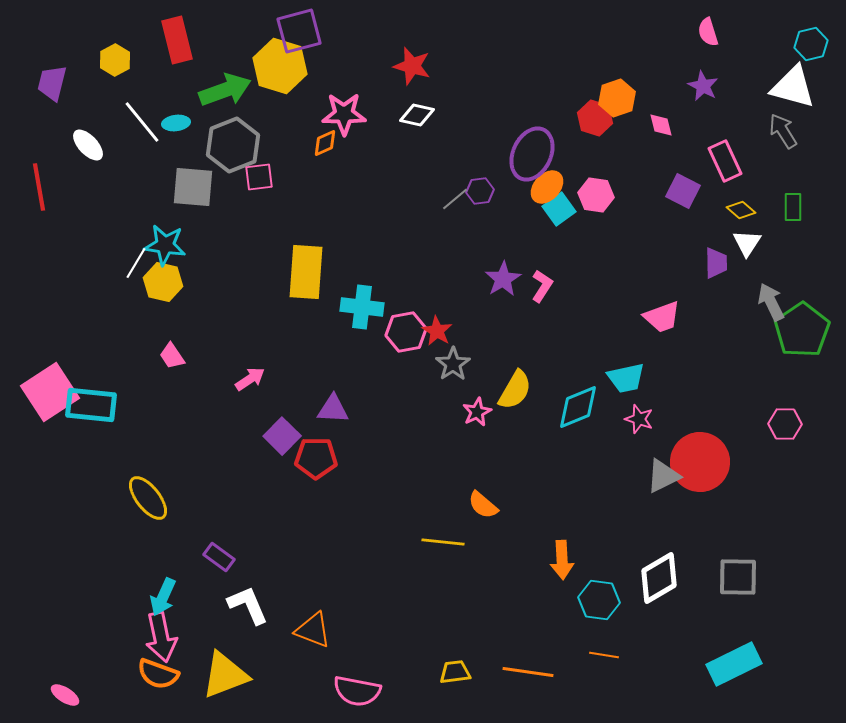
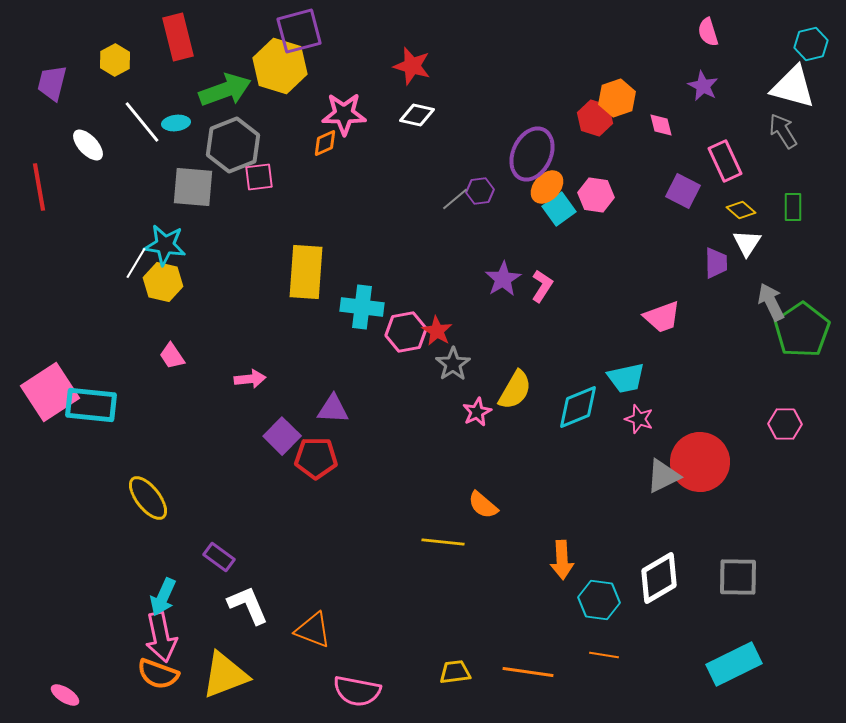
red rectangle at (177, 40): moved 1 px right, 3 px up
pink arrow at (250, 379): rotated 28 degrees clockwise
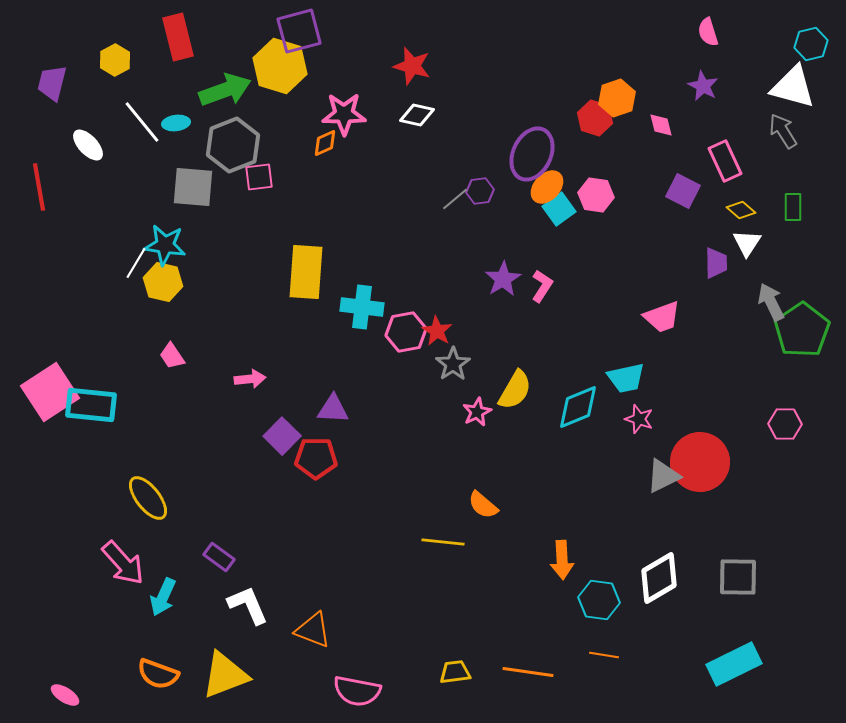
pink arrow at (161, 637): moved 38 px left, 74 px up; rotated 30 degrees counterclockwise
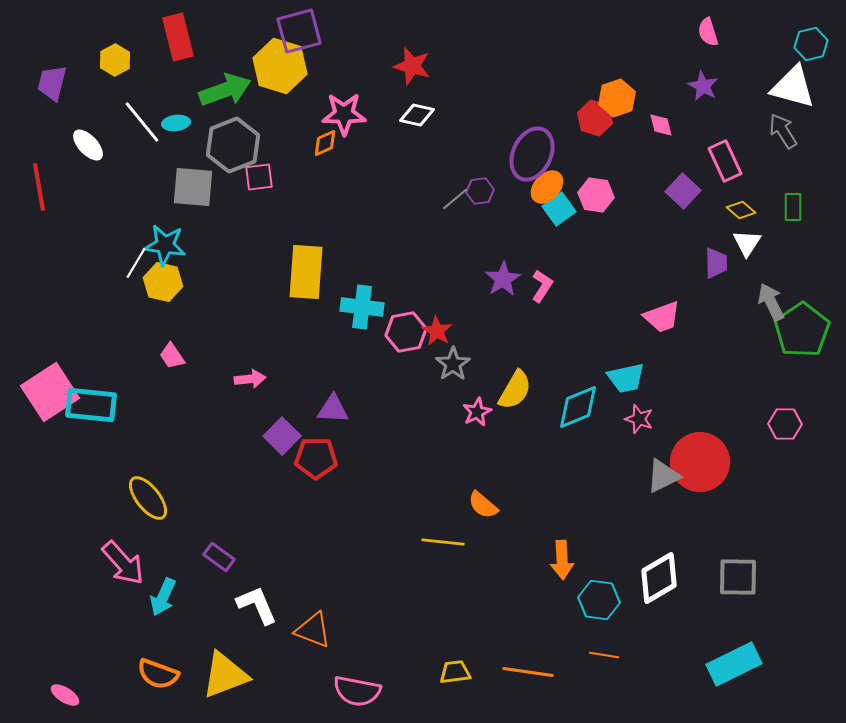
purple square at (683, 191): rotated 16 degrees clockwise
white L-shape at (248, 605): moved 9 px right
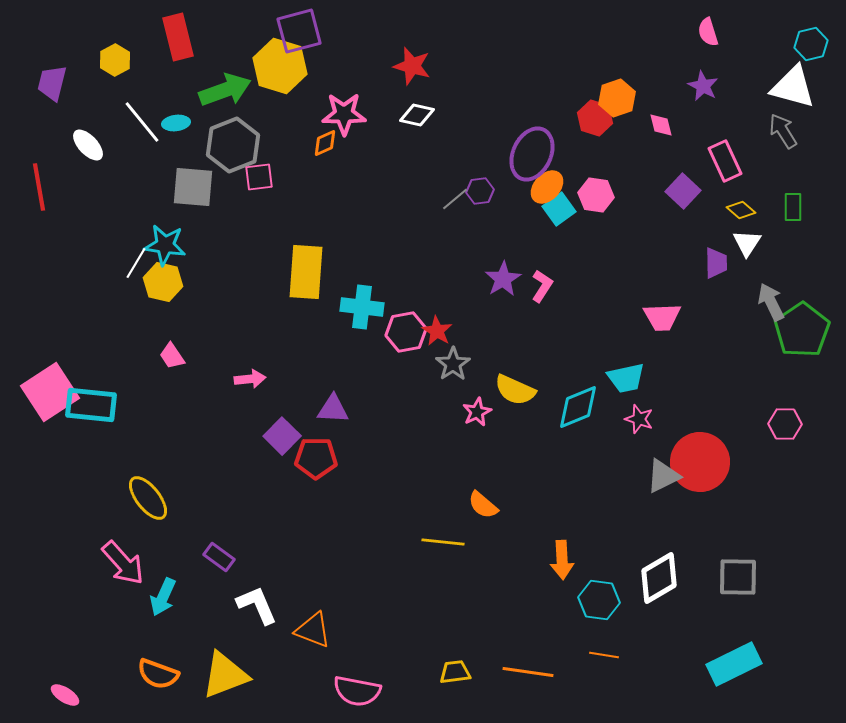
pink trapezoid at (662, 317): rotated 18 degrees clockwise
yellow semicircle at (515, 390): rotated 84 degrees clockwise
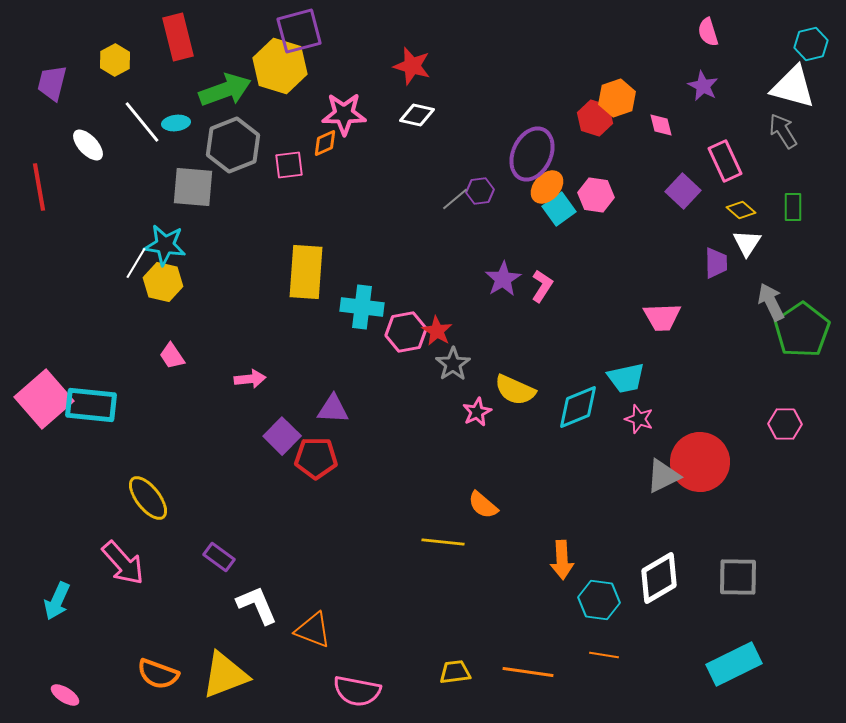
pink square at (259, 177): moved 30 px right, 12 px up
pink square at (50, 392): moved 6 px left, 7 px down; rotated 8 degrees counterclockwise
cyan arrow at (163, 597): moved 106 px left, 4 px down
